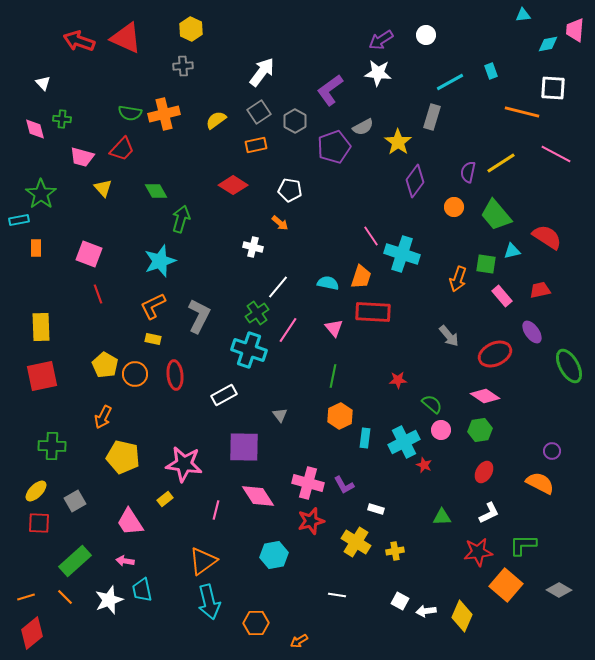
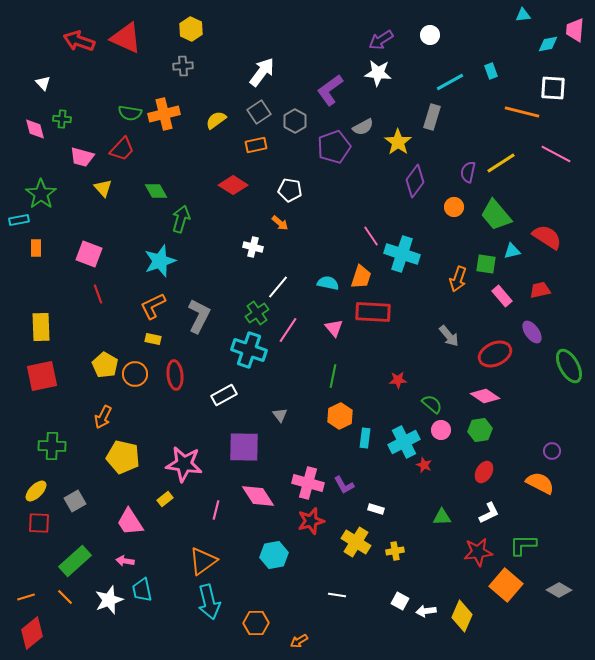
white circle at (426, 35): moved 4 px right
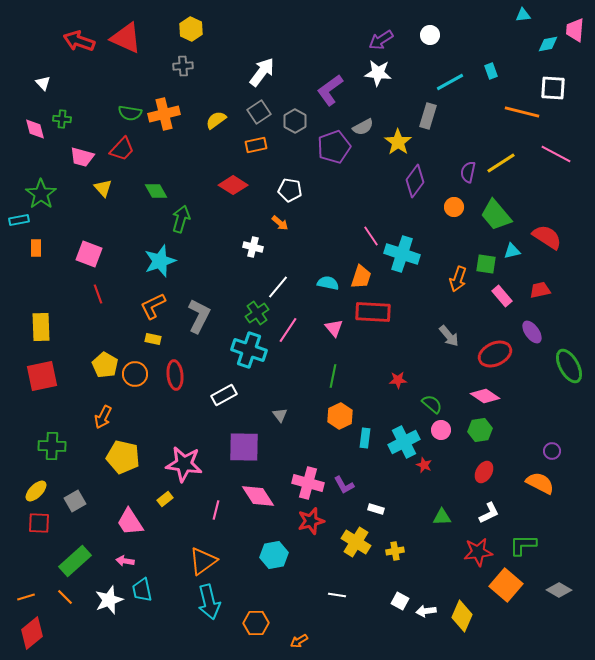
gray rectangle at (432, 117): moved 4 px left, 1 px up
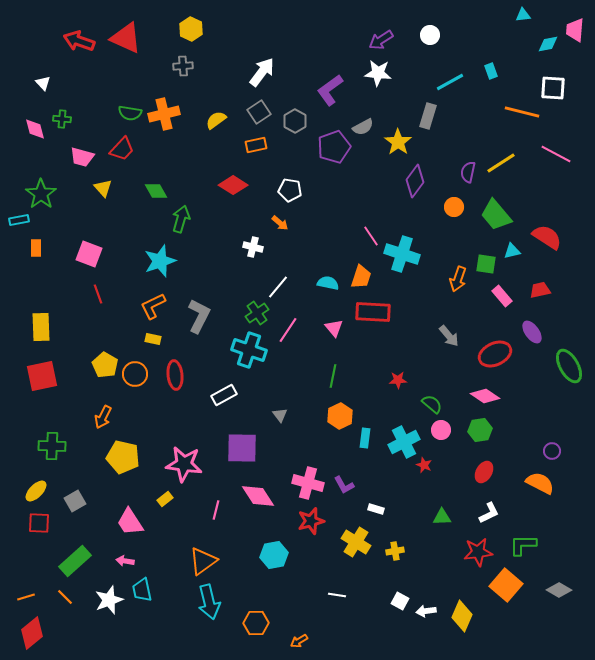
purple square at (244, 447): moved 2 px left, 1 px down
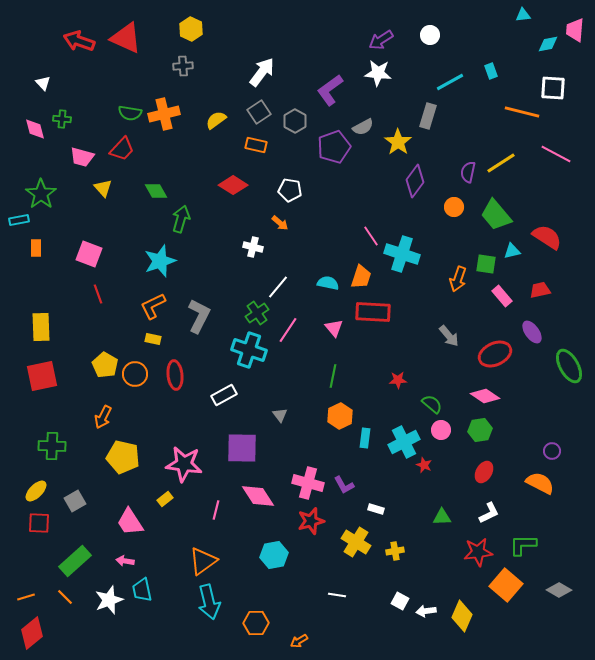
orange rectangle at (256, 145): rotated 25 degrees clockwise
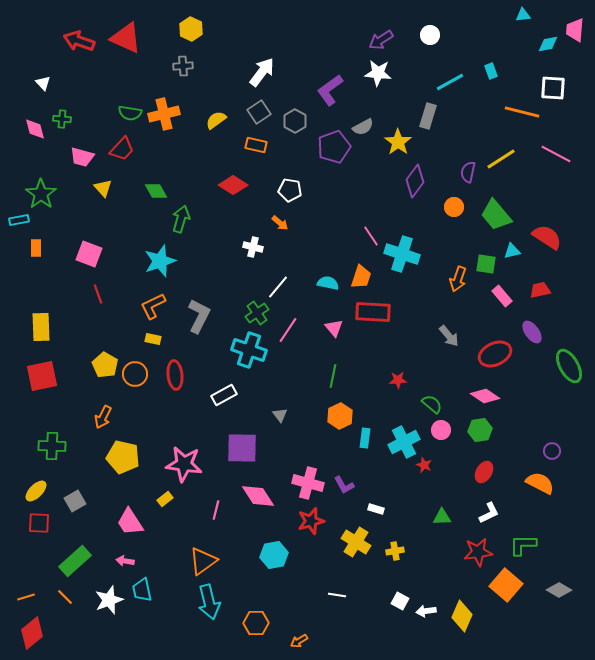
yellow line at (501, 163): moved 4 px up
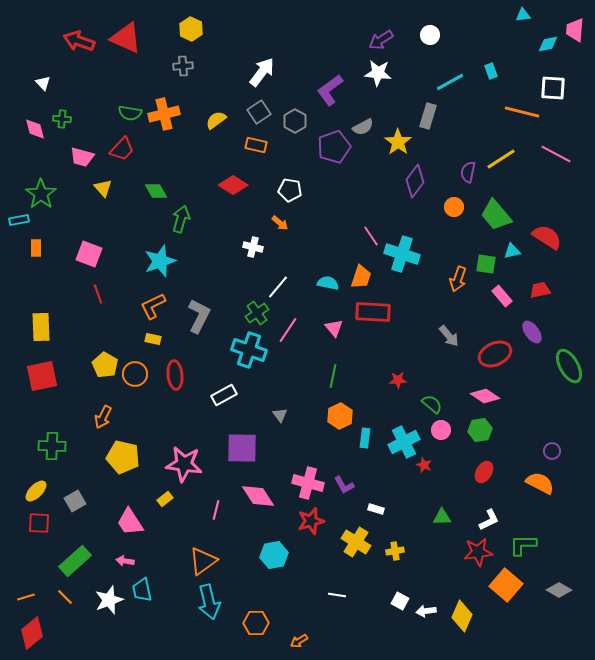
white L-shape at (489, 513): moved 7 px down
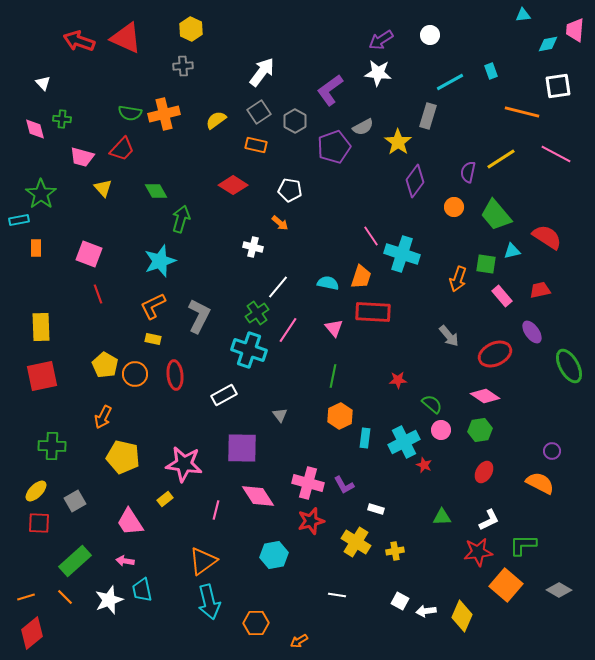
white square at (553, 88): moved 5 px right, 2 px up; rotated 12 degrees counterclockwise
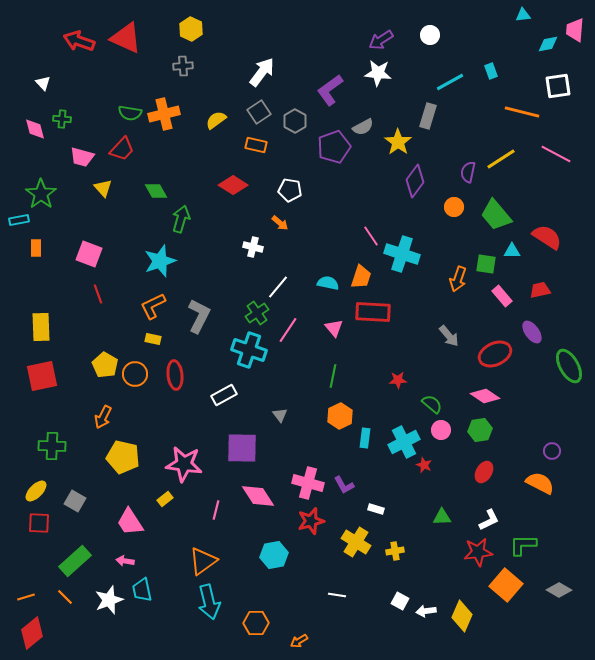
cyan triangle at (512, 251): rotated 12 degrees clockwise
gray square at (75, 501): rotated 30 degrees counterclockwise
